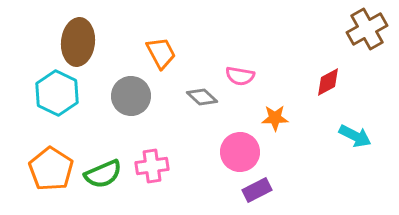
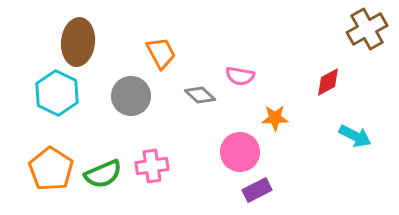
gray diamond: moved 2 px left, 2 px up
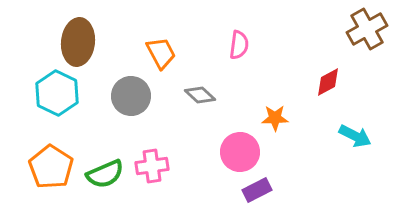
pink semicircle: moved 1 px left, 31 px up; rotated 92 degrees counterclockwise
orange pentagon: moved 2 px up
green semicircle: moved 2 px right
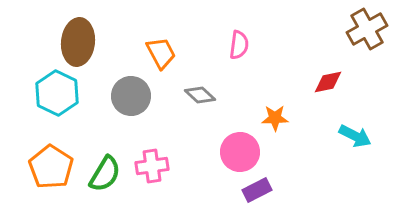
red diamond: rotated 16 degrees clockwise
green semicircle: rotated 36 degrees counterclockwise
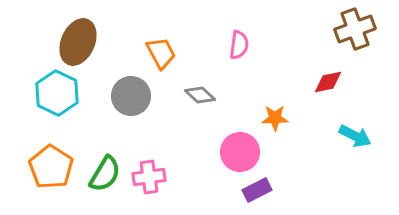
brown cross: moved 12 px left; rotated 9 degrees clockwise
brown ellipse: rotated 18 degrees clockwise
pink cross: moved 3 px left, 11 px down
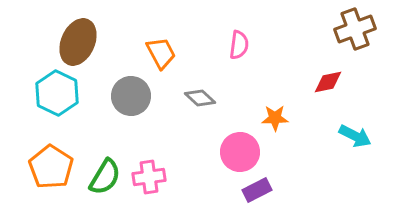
gray diamond: moved 3 px down
green semicircle: moved 3 px down
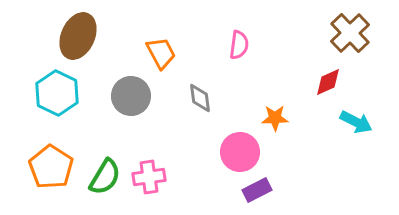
brown cross: moved 5 px left, 4 px down; rotated 24 degrees counterclockwise
brown ellipse: moved 6 px up
red diamond: rotated 12 degrees counterclockwise
gray diamond: rotated 40 degrees clockwise
cyan arrow: moved 1 px right, 14 px up
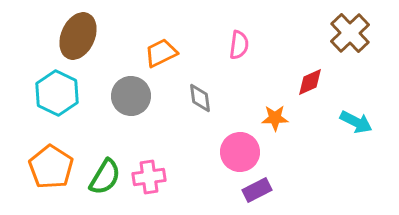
orange trapezoid: rotated 88 degrees counterclockwise
red diamond: moved 18 px left
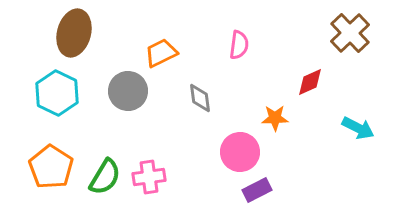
brown ellipse: moved 4 px left, 3 px up; rotated 9 degrees counterclockwise
gray circle: moved 3 px left, 5 px up
cyan arrow: moved 2 px right, 6 px down
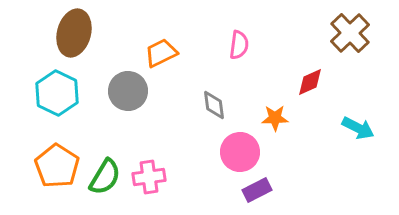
gray diamond: moved 14 px right, 7 px down
orange pentagon: moved 6 px right, 1 px up
